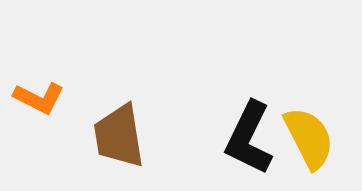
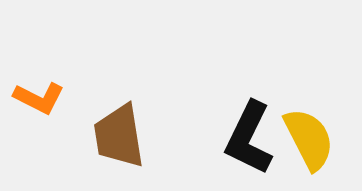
yellow semicircle: moved 1 px down
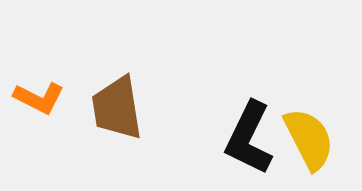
brown trapezoid: moved 2 px left, 28 px up
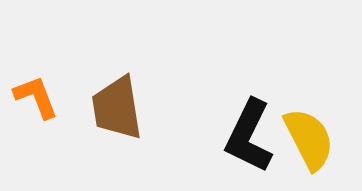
orange L-shape: moved 3 px left, 1 px up; rotated 138 degrees counterclockwise
black L-shape: moved 2 px up
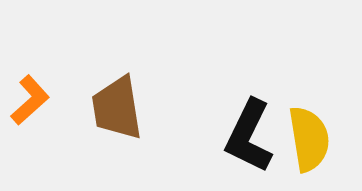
orange L-shape: moved 6 px left, 3 px down; rotated 69 degrees clockwise
yellow semicircle: rotated 18 degrees clockwise
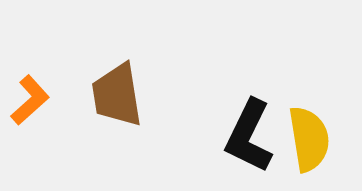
brown trapezoid: moved 13 px up
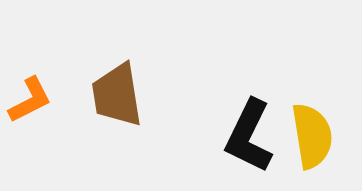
orange L-shape: rotated 15 degrees clockwise
yellow semicircle: moved 3 px right, 3 px up
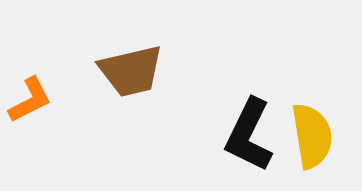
brown trapezoid: moved 14 px right, 24 px up; rotated 94 degrees counterclockwise
black L-shape: moved 1 px up
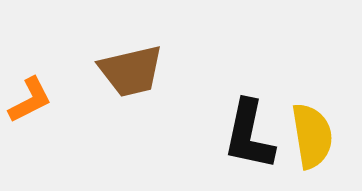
black L-shape: rotated 14 degrees counterclockwise
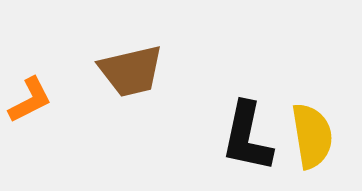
black L-shape: moved 2 px left, 2 px down
